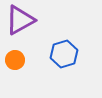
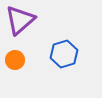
purple triangle: rotated 12 degrees counterclockwise
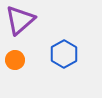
blue hexagon: rotated 12 degrees counterclockwise
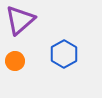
orange circle: moved 1 px down
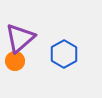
purple triangle: moved 18 px down
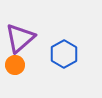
orange circle: moved 4 px down
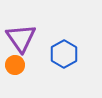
purple triangle: moved 1 px right; rotated 24 degrees counterclockwise
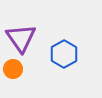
orange circle: moved 2 px left, 4 px down
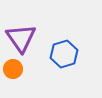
blue hexagon: rotated 12 degrees clockwise
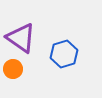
purple triangle: rotated 20 degrees counterclockwise
